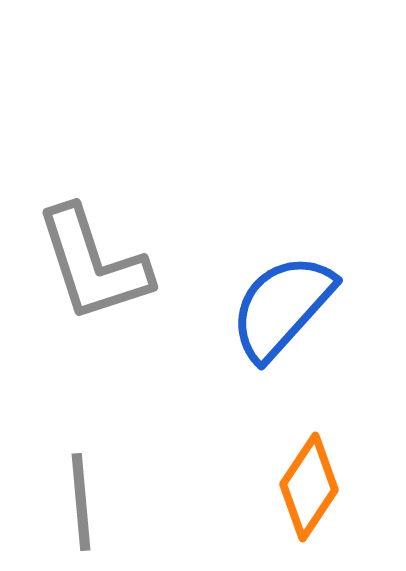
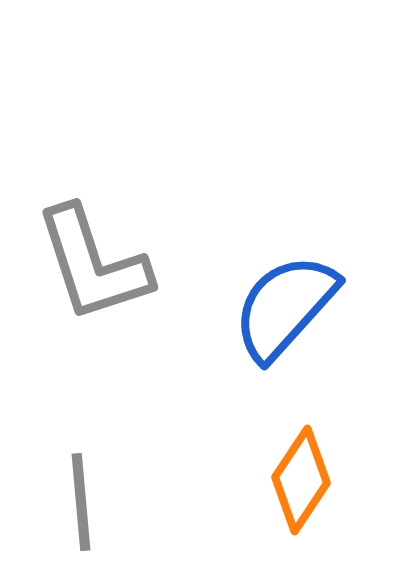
blue semicircle: moved 3 px right
orange diamond: moved 8 px left, 7 px up
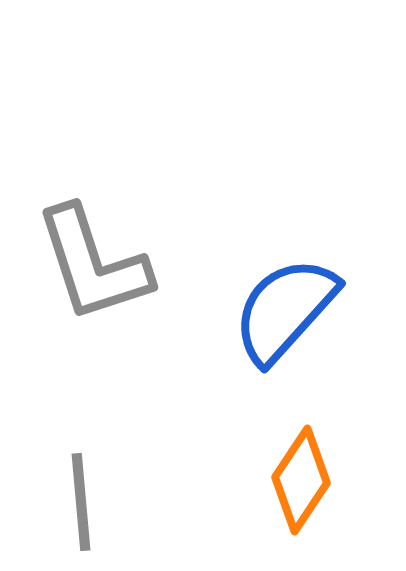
blue semicircle: moved 3 px down
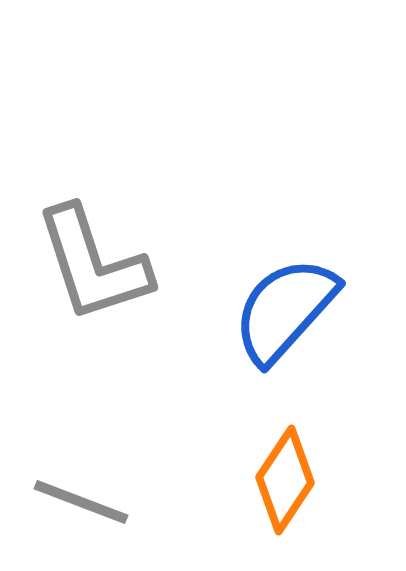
orange diamond: moved 16 px left
gray line: rotated 64 degrees counterclockwise
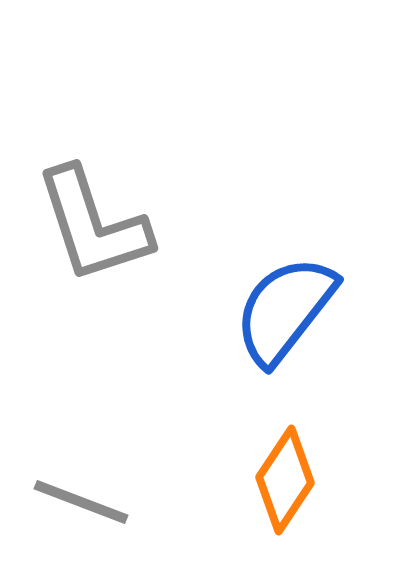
gray L-shape: moved 39 px up
blue semicircle: rotated 4 degrees counterclockwise
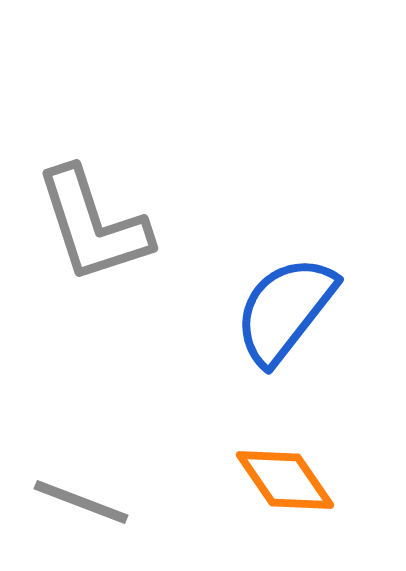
orange diamond: rotated 68 degrees counterclockwise
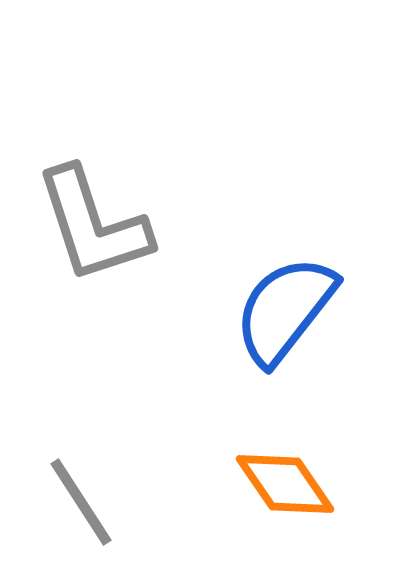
orange diamond: moved 4 px down
gray line: rotated 36 degrees clockwise
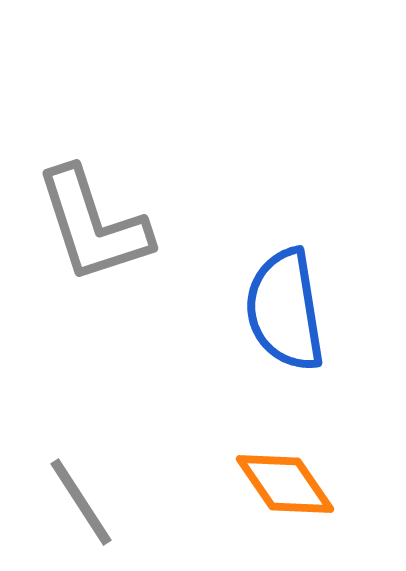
blue semicircle: rotated 47 degrees counterclockwise
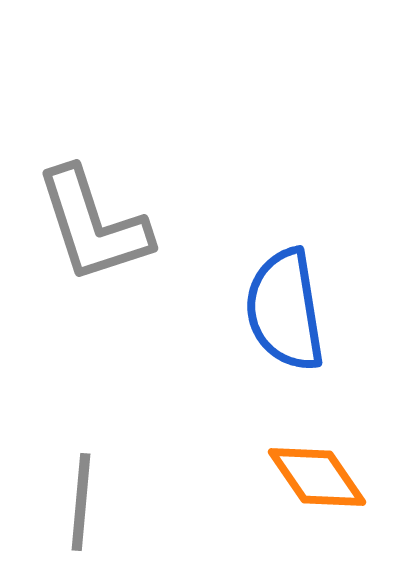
orange diamond: moved 32 px right, 7 px up
gray line: rotated 38 degrees clockwise
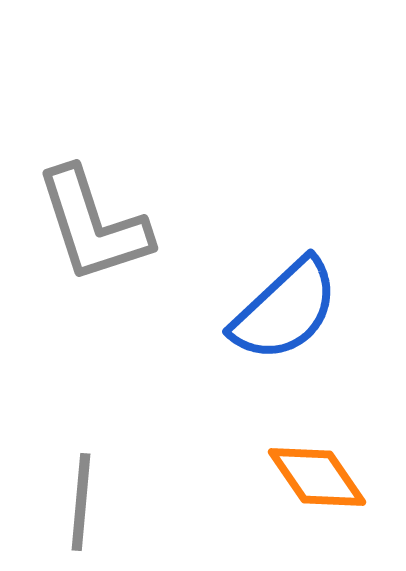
blue semicircle: rotated 124 degrees counterclockwise
